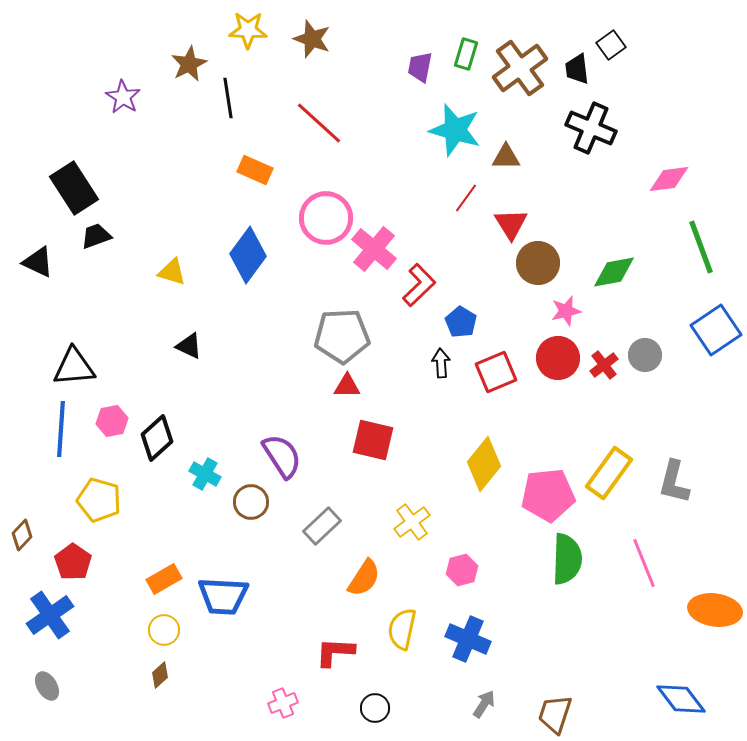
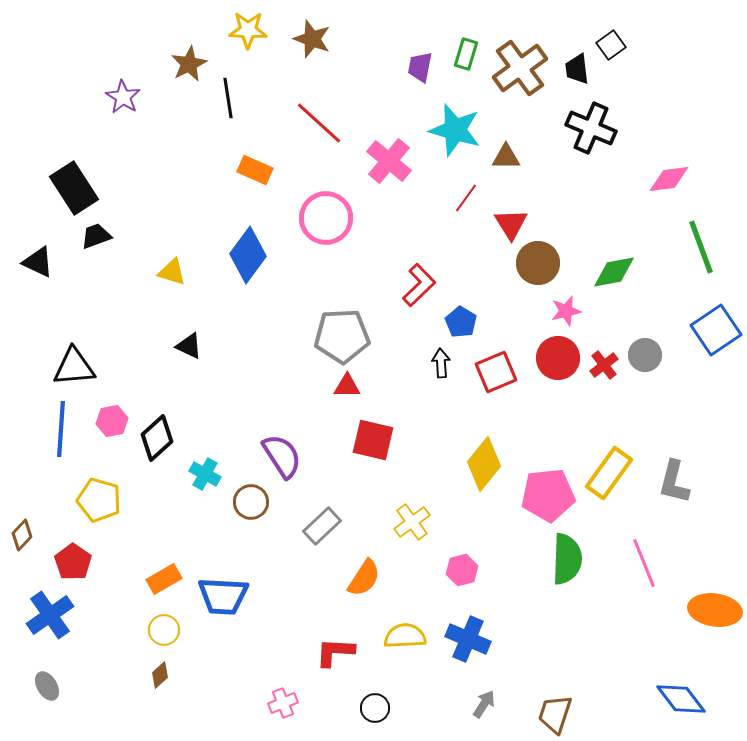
pink cross at (374, 249): moved 15 px right, 88 px up
yellow semicircle at (402, 629): moved 3 px right, 7 px down; rotated 75 degrees clockwise
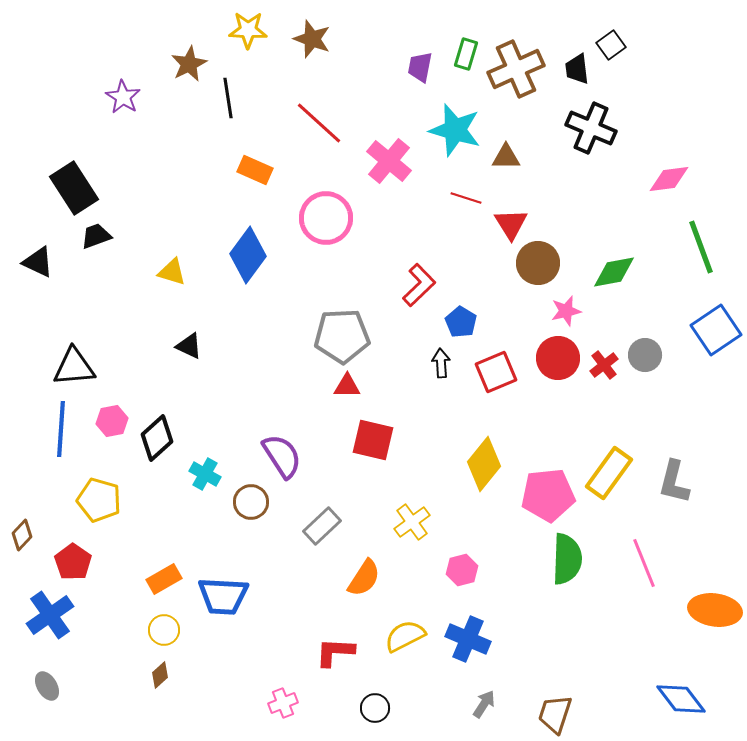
brown cross at (520, 68): moved 4 px left, 1 px down; rotated 12 degrees clockwise
red line at (466, 198): rotated 72 degrees clockwise
yellow semicircle at (405, 636): rotated 24 degrees counterclockwise
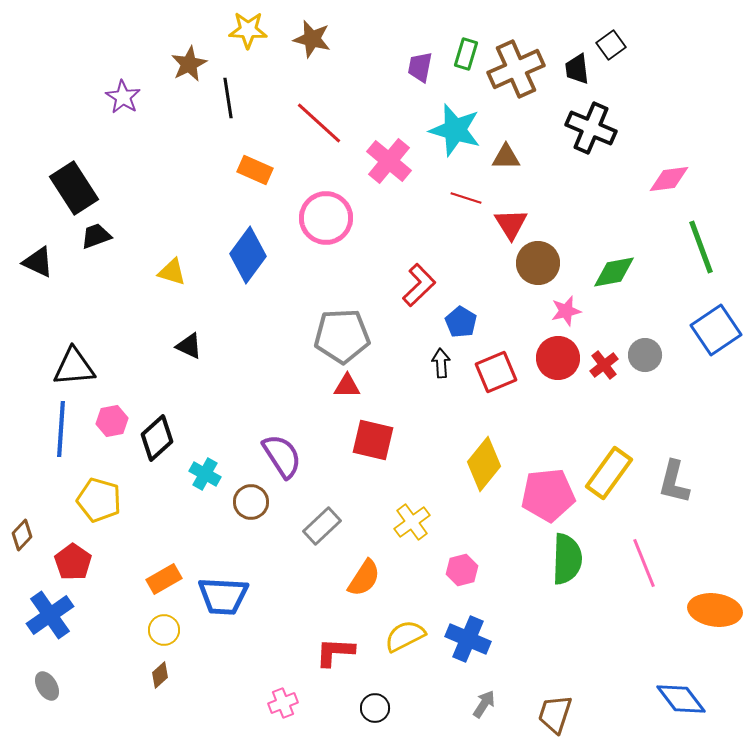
brown star at (312, 39): rotated 6 degrees counterclockwise
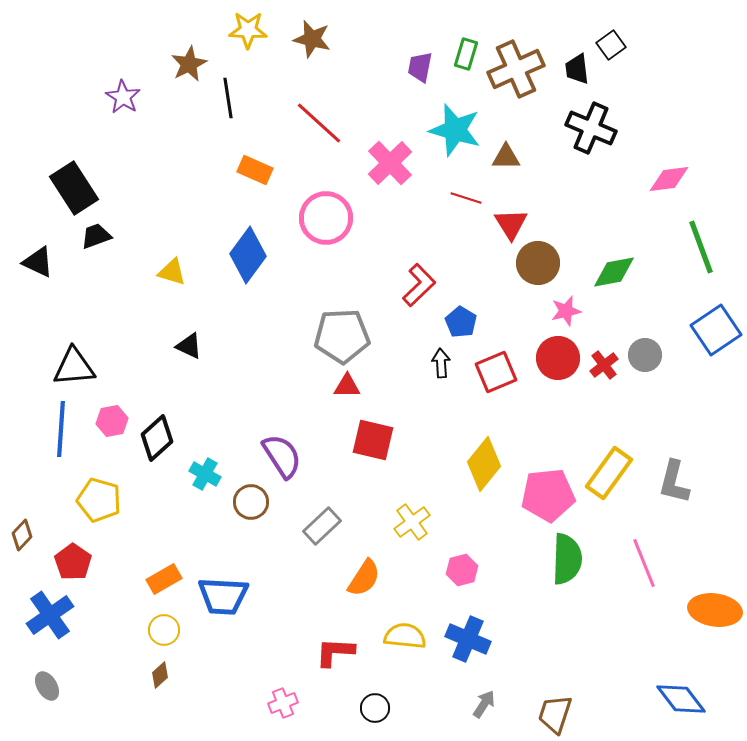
pink cross at (389, 161): moved 1 px right, 2 px down; rotated 6 degrees clockwise
yellow semicircle at (405, 636): rotated 33 degrees clockwise
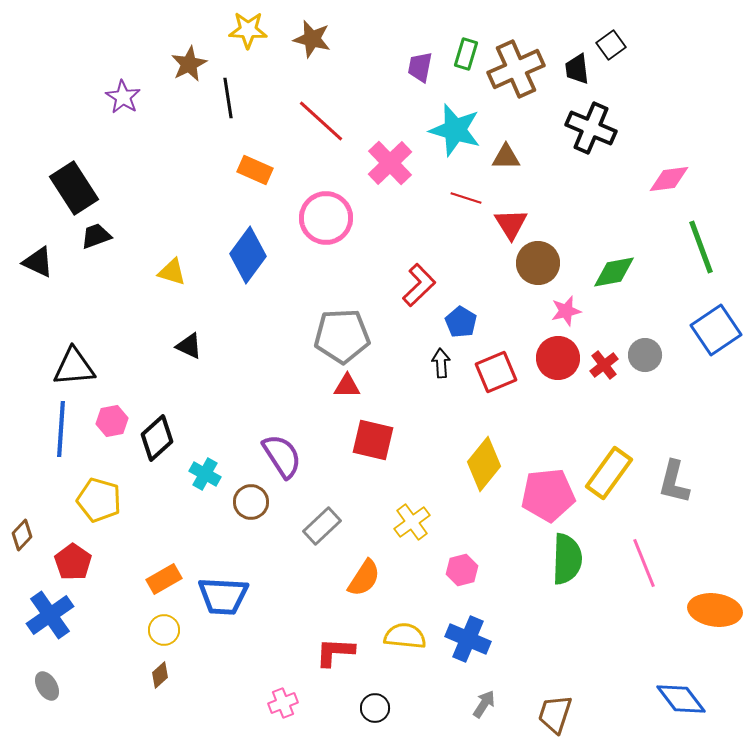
red line at (319, 123): moved 2 px right, 2 px up
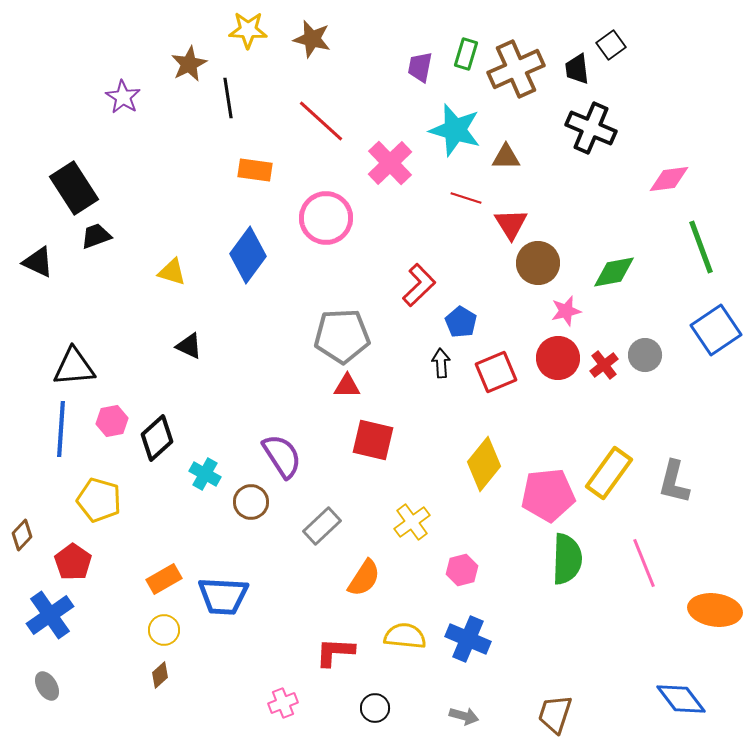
orange rectangle at (255, 170): rotated 16 degrees counterclockwise
gray arrow at (484, 704): moved 20 px left, 12 px down; rotated 72 degrees clockwise
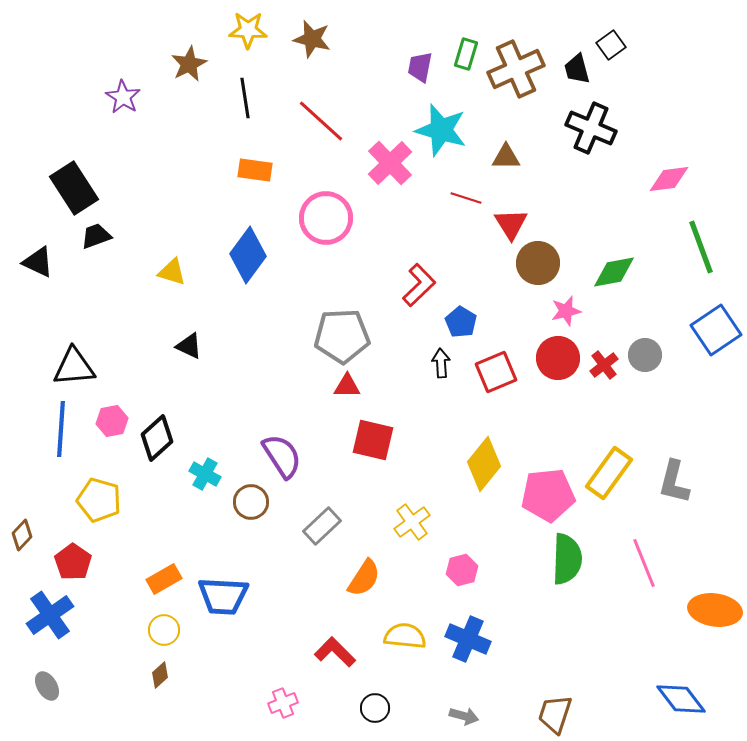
black trapezoid at (577, 69): rotated 8 degrees counterclockwise
black line at (228, 98): moved 17 px right
cyan star at (455, 130): moved 14 px left
red L-shape at (335, 652): rotated 42 degrees clockwise
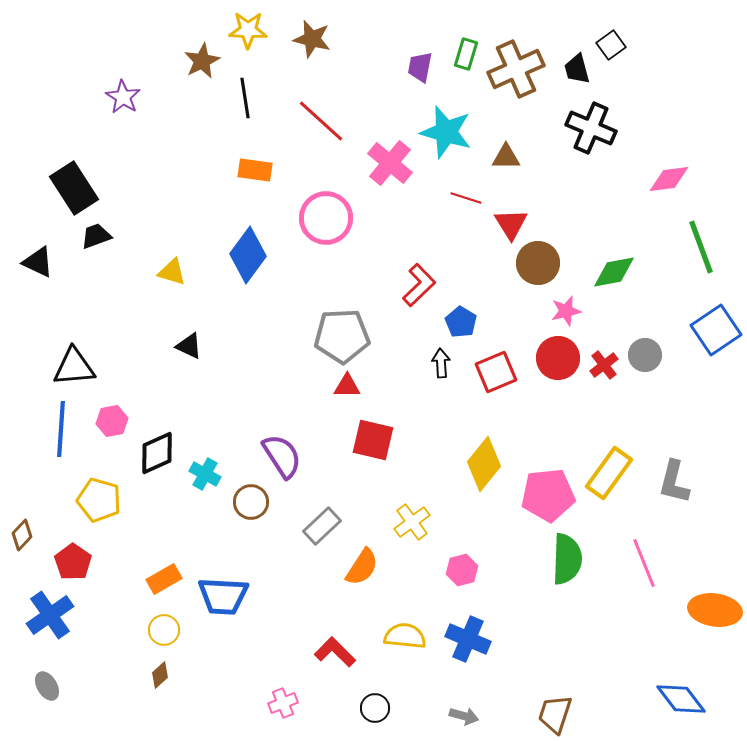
brown star at (189, 64): moved 13 px right, 3 px up
cyan star at (441, 130): moved 5 px right, 2 px down
pink cross at (390, 163): rotated 6 degrees counterclockwise
black diamond at (157, 438): moved 15 px down; rotated 18 degrees clockwise
orange semicircle at (364, 578): moved 2 px left, 11 px up
